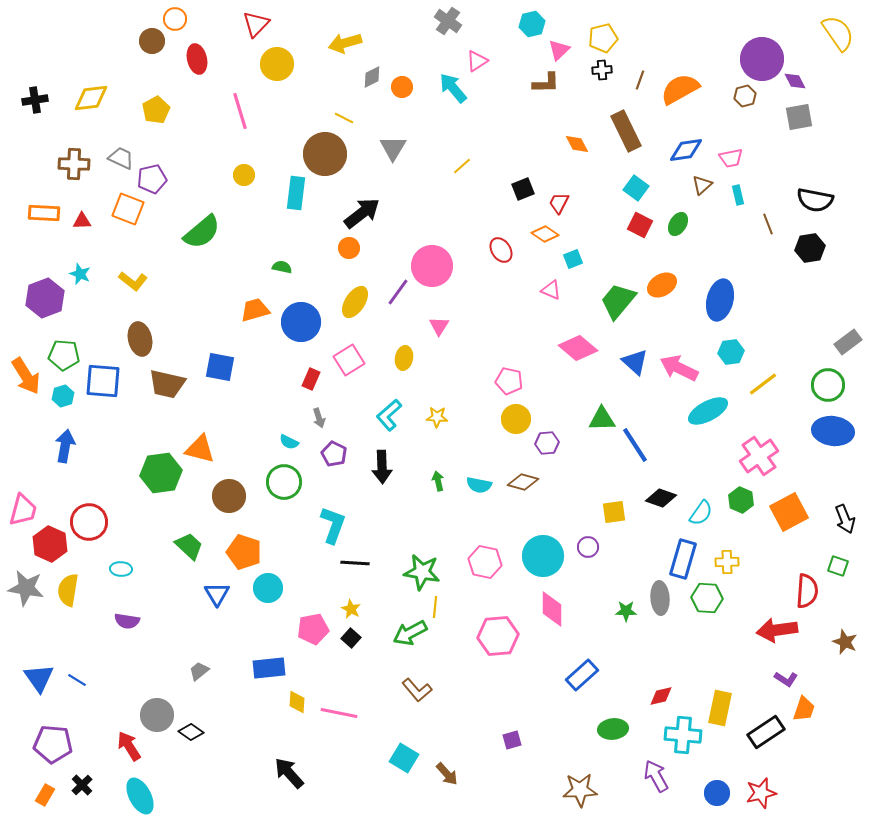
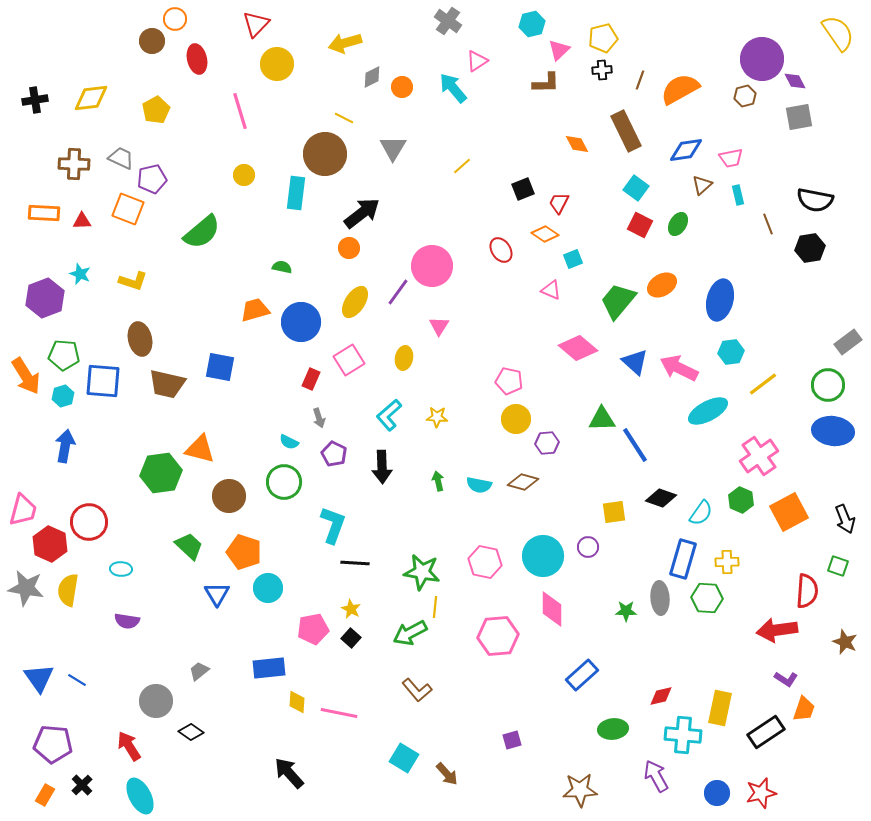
yellow L-shape at (133, 281): rotated 20 degrees counterclockwise
gray circle at (157, 715): moved 1 px left, 14 px up
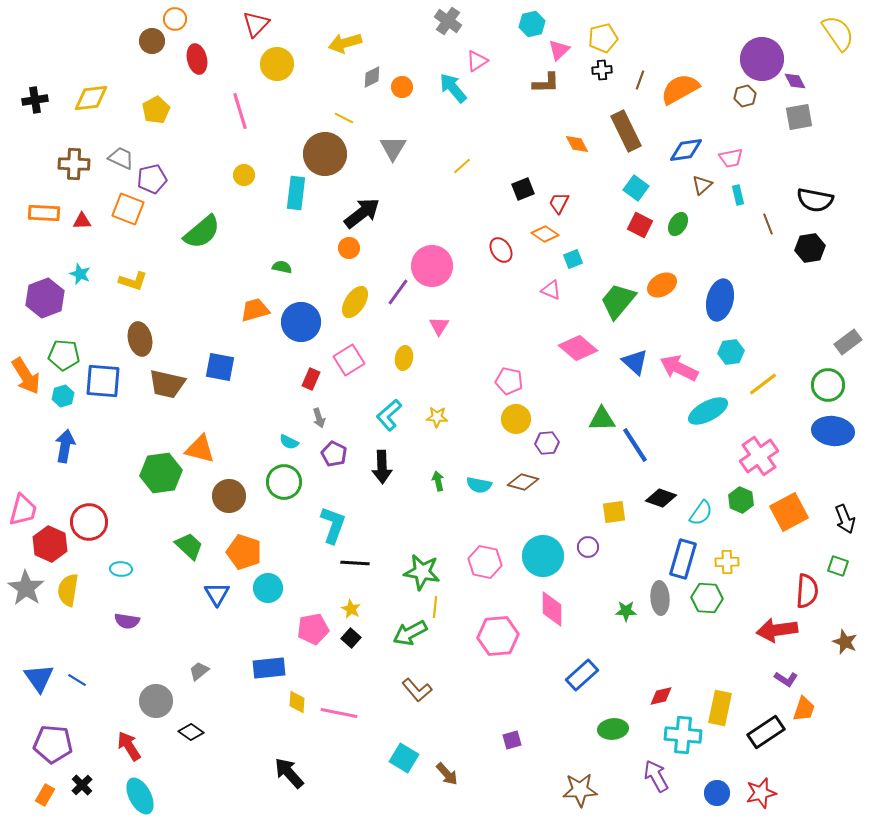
gray star at (26, 588): rotated 24 degrees clockwise
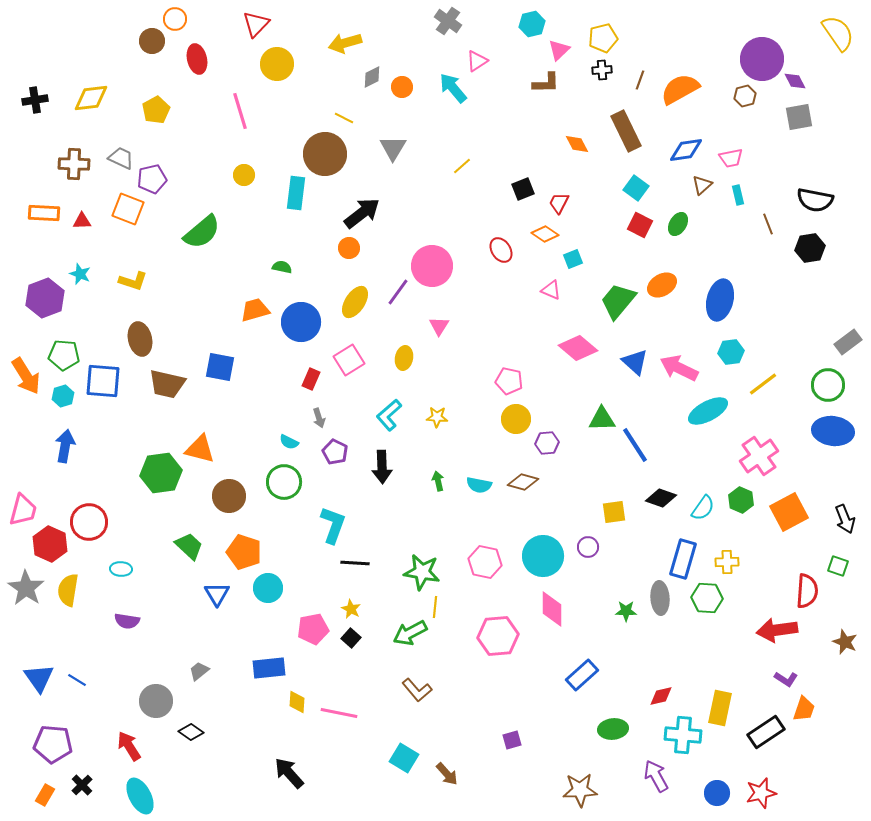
purple pentagon at (334, 454): moved 1 px right, 2 px up
cyan semicircle at (701, 513): moved 2 px right, 5 px up
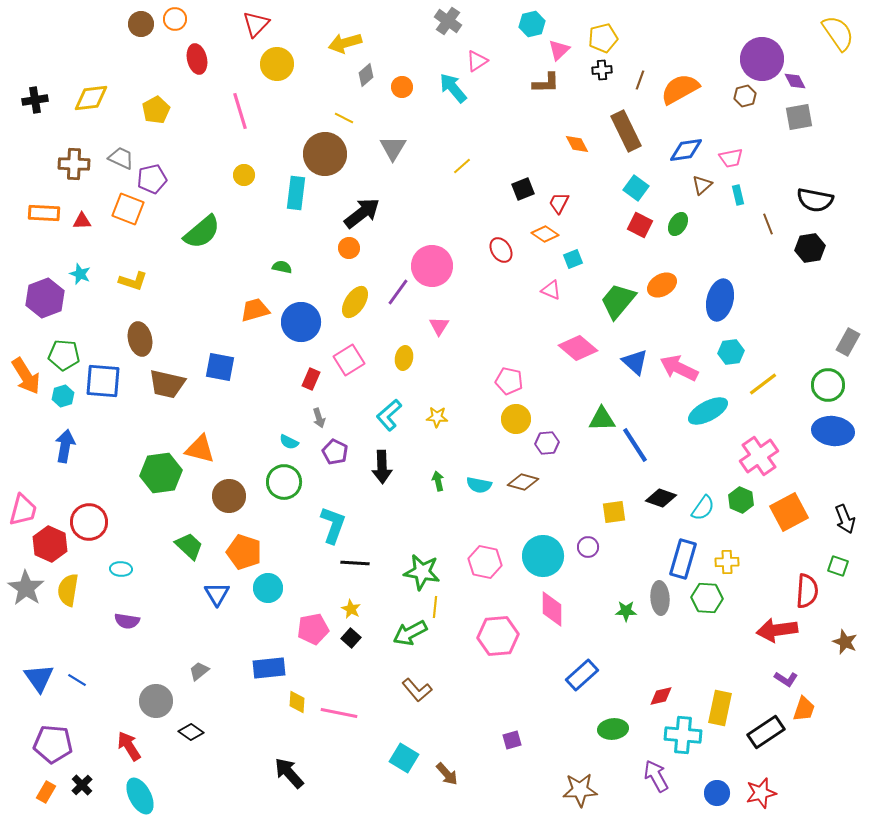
brown circle at (152, 41): moved 11 px left, 17 px up
gray diamond at (372, 77): moved 6 px left, 2 px up; rotated 15 degrees counterclockwise
gray rectangle at (848, 342): rotated 24 degrees counterclockwise
orange rectangle at (45, 795): moved 1 px right, 3 px up
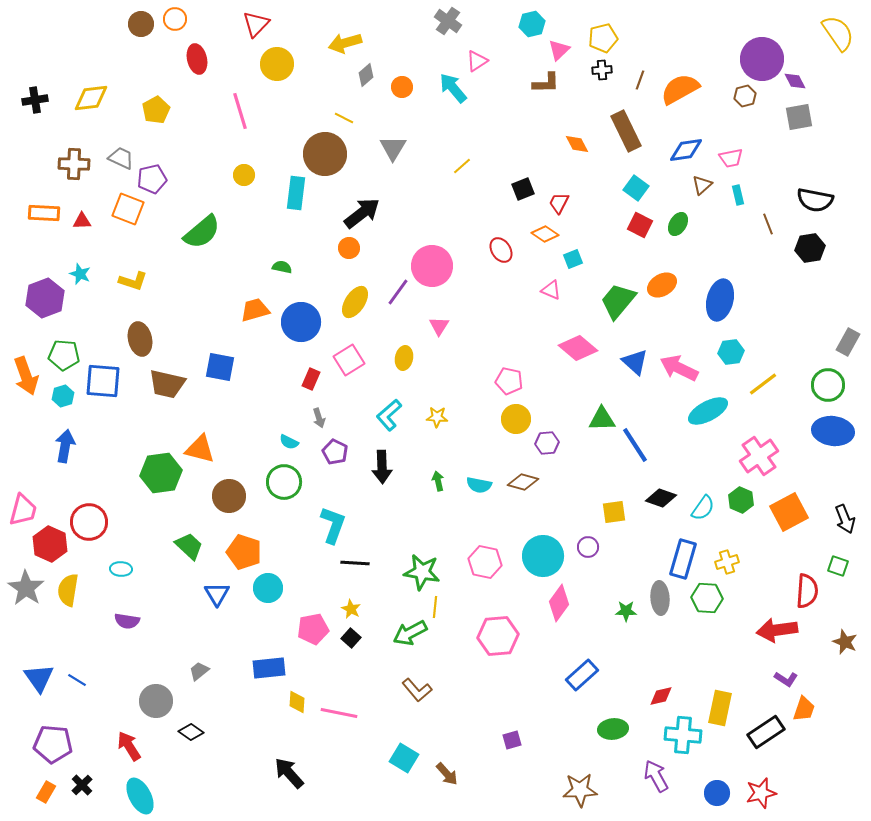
orange arrow at (26, 376): rotated 12 degrees clockwise
yellow cross at (727, 562): rotated 15 degrees counterclockwise
pink diamond at (552, 609): moved 7 px right, 6 px up; rotated 36 degrees clockwise
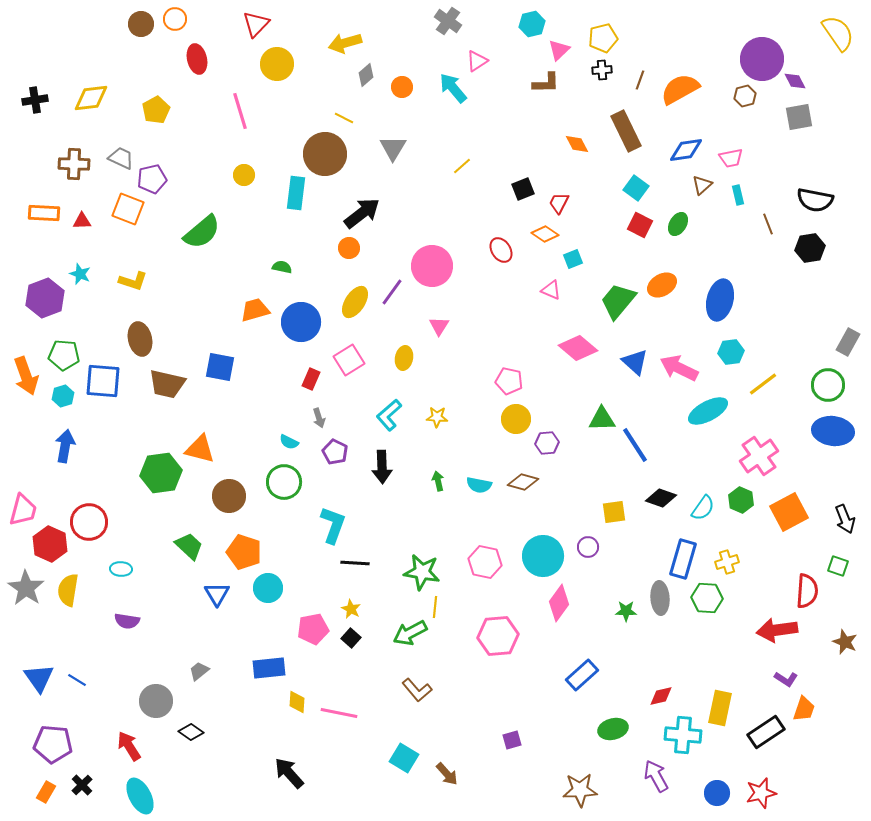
purple line at (398, 292): moved 6 px left
green ellipse at (613, 729): rotated 8 degrees counterclockwise
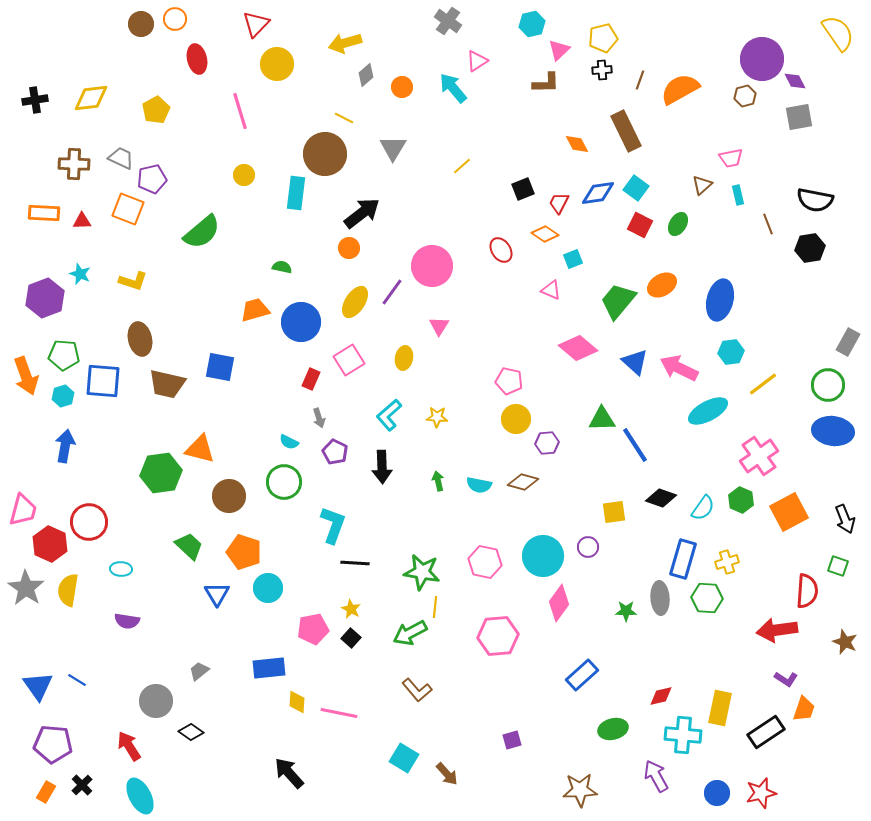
blue diamond at (686, 150): moved 88 px left, 43 px down
blue triangle at (39, 678): moved 1 px left, 8 px down
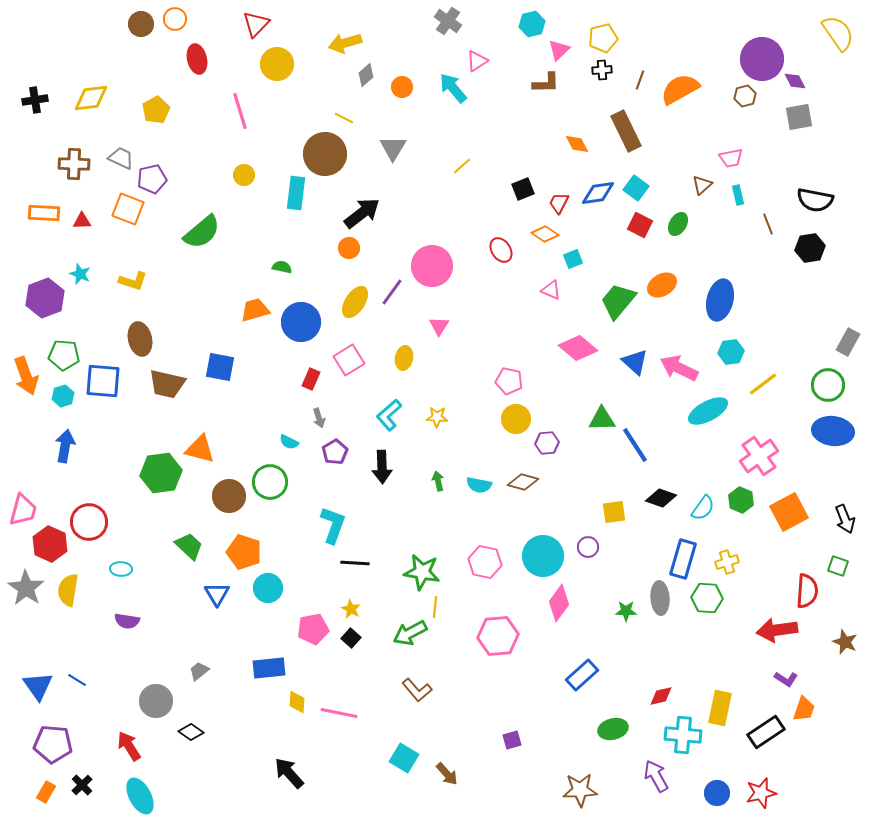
purple pentagon at (335, 452): rotated 15 degrees clockwise
green circle at (284, 482): moved 14 px left
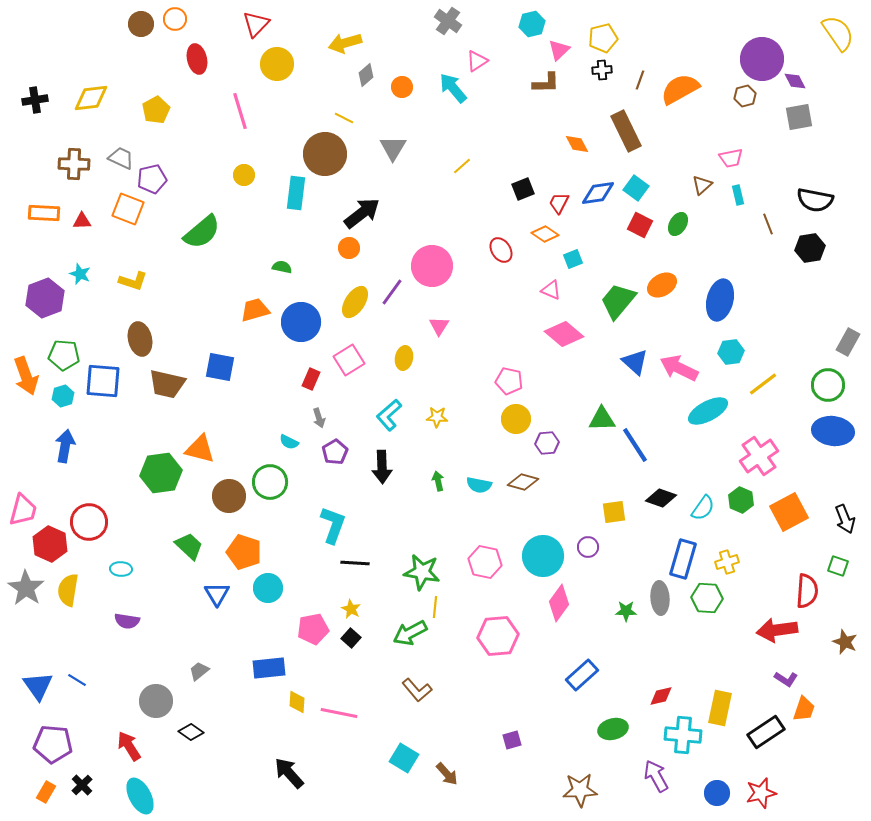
pink diamond at (578, 348): moved 14 px left, 14 px up
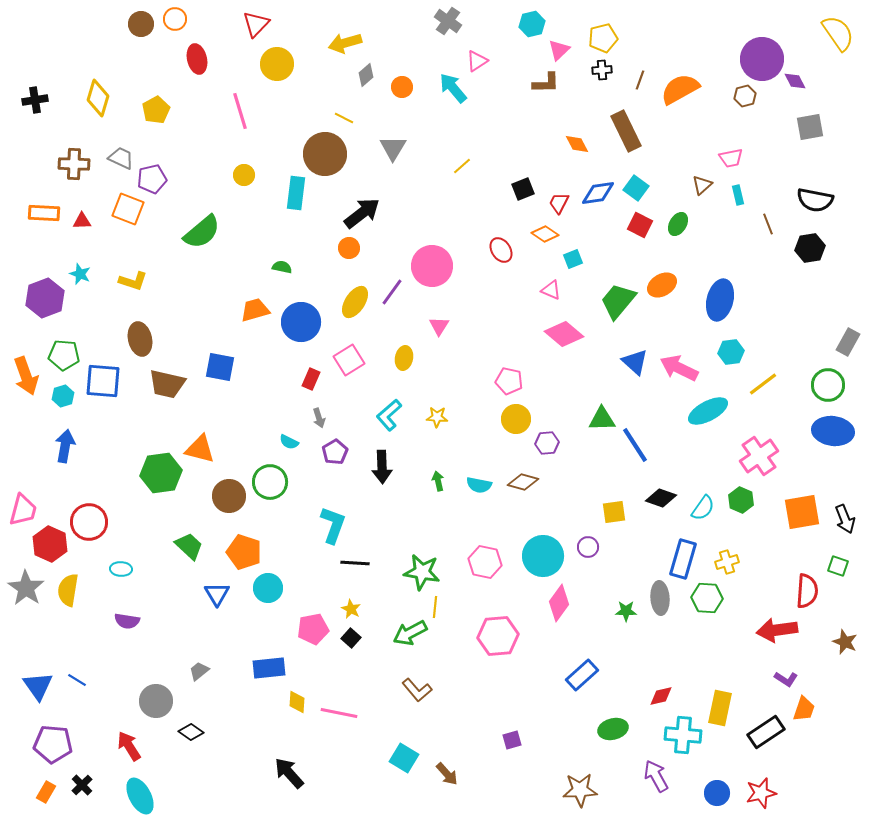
yellow diamond at (91, 98): moved 7 px right; rotated 66 degrees counterclockwise
gray square at (799, 117): moved 11 px right, 10 px down
orange square at (789, 512): moved 13 px right; rotated 18 degrees clockwise
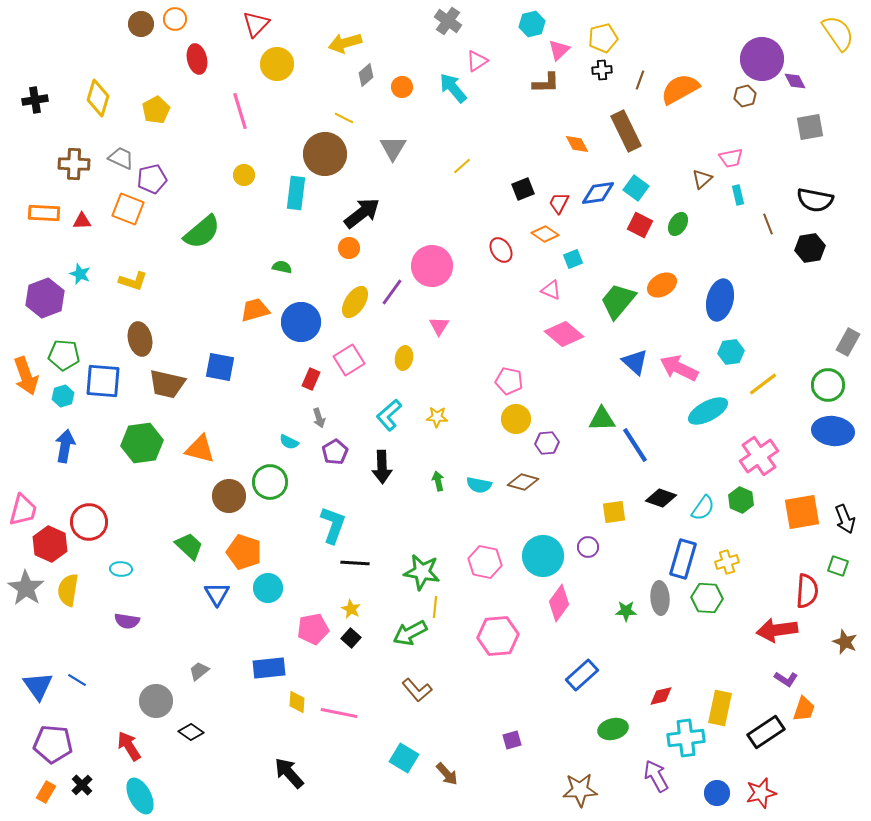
brown triangle at (702, 185): moved 6 px up
green hexagon at (161, 473): moved 19 px left, 30 px up
cyan cross at (683, 735): moved 3 px right, 3 px down; rotated 12 degrees counterclockwise
